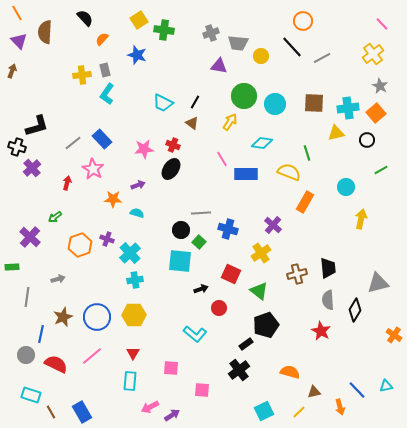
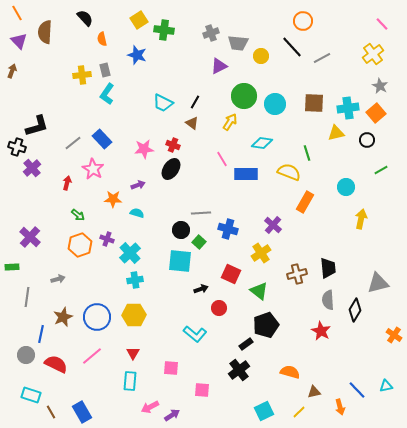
orange semicircle at (102, 39): rotated 56 degrees counterclockwise
purple triangle at (219, 66): rotated 36 degrees counterclockwise
green arrow at (55, 217): moved 23 px right, 2 px up; rotated 104 degrees counterclockwise
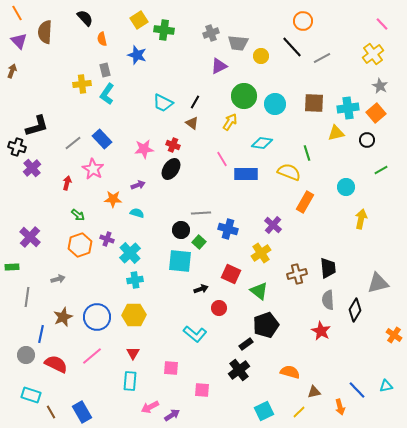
yellow cross at (82, 75): moved 9 px down
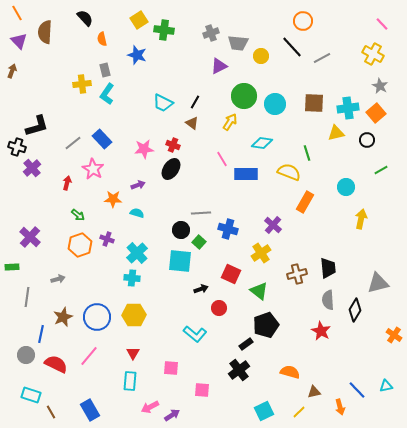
yellow cross at (373, 54): rotated 25 degrees counterclockwise
cyan cross at (130, 253): moved 7 px right
cyan cross at (135, 280): moved 3 px left, 2 px up; rotated 14 degrees clockwise
pink line at (92, 356): moved 3 px left; rotated 10 degrees counterclockwise
blue rectangle at (82, 412): moved 8 px right, 2 px up
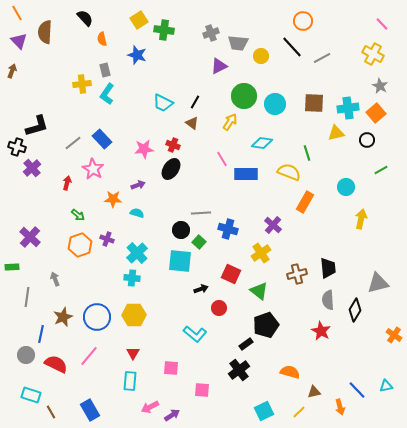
gray arrow at (58, 279): moved 3 px left; rotated 96 degrees counterclockwise
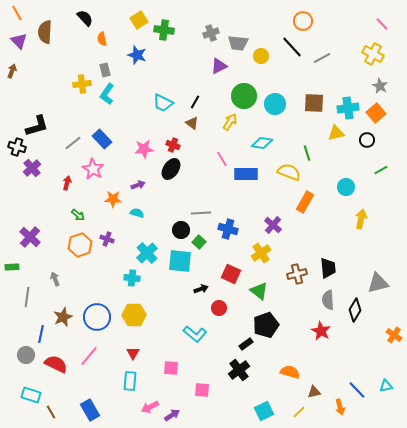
cyan cross at (137, 253): moved 10 px right
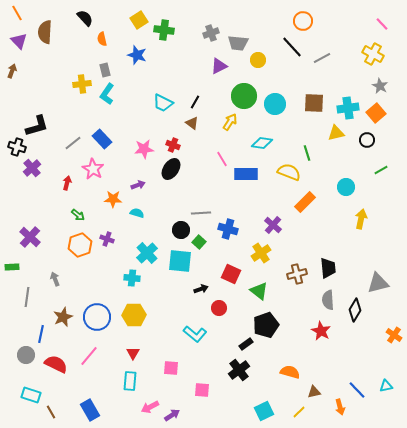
yellow circle at (261, 56): moved 3 px left, 4 px down
orange rectangle at (305, 202): rotated 15 degrees clockwise
